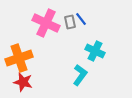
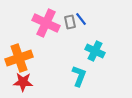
cyan L-shape: moved 1 px left, 1 px down; rotated 15 degrees counterclockwise
red star: rotated 12 degrees counterclockwise
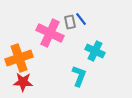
pink cross: moved 4 px right, 10 px down
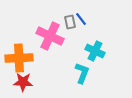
pink cross: moved 3 px down
orange cross: rotated 16 degrees clockwise
cyan L-shape: moved 3 px right, 3 px up
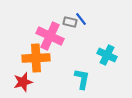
gray rectangle: rotated 64 degrees counterclockwise
cyan cross: moved 12 px right, 4 px down
orange cross: moved 17 px right
cyan L-shape: moved 6 px down; rotated 10 degrees counterclockwise
red star: rotated 18 degrees counterclockwise
